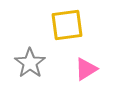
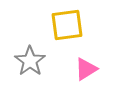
gray star: moved 2 px up
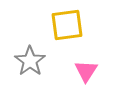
pink triangle: moved 2 px down; rotated 25 degrees counterclockwise
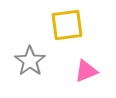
pink triangle: rotated 35 degrees clockwise
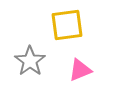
pink triangle: moved 6 px left, 1 px up
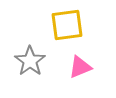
pink triangle: moved 3 px up
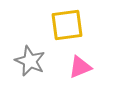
gray star: rotated 12 degrees counterclockwise
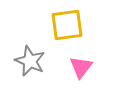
pink triangle: moved 1 px right; rotated 30 degrees counterclockwise
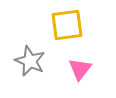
pink triangle: moved 1 px left, 2 px down
